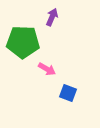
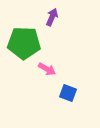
green pentagon: moved 1 px right, 1 px down
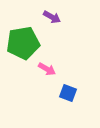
purple arrow: rotated 96 degrees clockwise
green pentagon: moved 1 px left; rotated 12 degrees counterclockwise
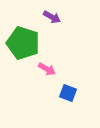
green pentagon: rotated 28 degrees clockwise
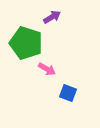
purple arrow: rotated 60 degrees counterclockwise
green pentagon: moved 3 px right
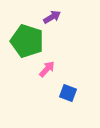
green pentagon: moved 1 px right, 2 px up
pink arrow: rotated 78 degrees counterclockwise
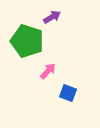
pink arrow: moved 1 px right, 2 px down
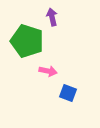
purple arrow: rotated 72 degrees counterclockwise
pink arrow: rotated 60 degrees clockwise
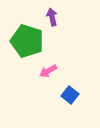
pink arrow: rotated 138 degrees clockwise
blue square: moved 2 px right, 2 px down; rotated 18 degrees clockwise
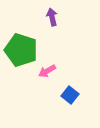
green pentagon: moved 6 px left, 9 px down
pink arrow: moved 1 px left
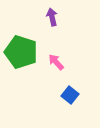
green pentagon: moved 2 px down
pink arrow: moved 9 px right, 9 px up; rotated 78 degrees clockwise
